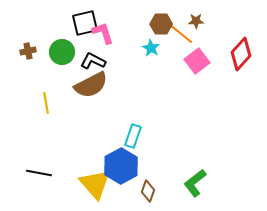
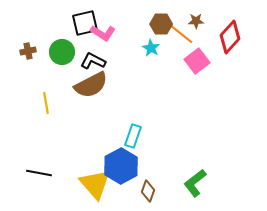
pink L-shape: rotated 140 degrees clockwise
red diamond: moved 11 px left, 17 px up
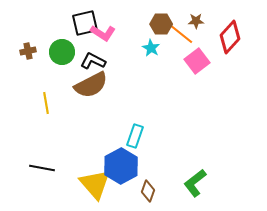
cyan rectangle: moved 2 px right
black line: moved 3 px right, 5 px up
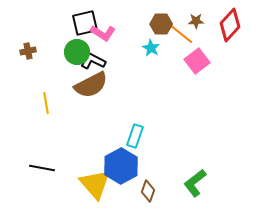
red diamond: moved 12 px up
green circle: moved 15 px right
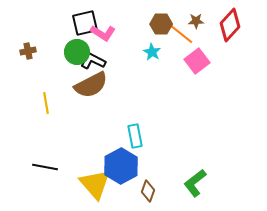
cyan star: moved 1 px right, 4 px down
cyan rectangle: rotated 30 degrees counterclockwise
black line: moved 3 px right, 1 px up
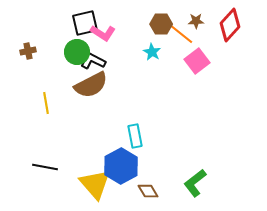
brown diamond: rotated 50 degrees counterclockwise
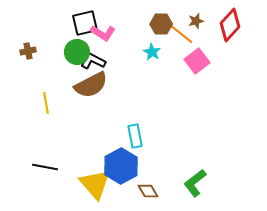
brown star: rotated 14 degrees counterclockwise
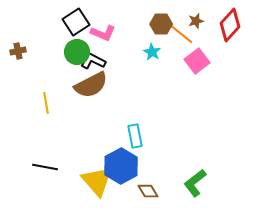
black square: moved 9 px left, 1 px up; rotated 20 degrees counterclockwise
pink L-shape: rotated 10 degrees counterclockwise
brown cross: moved 10 px left
yellow triangle: moved 2 px right, 3 px up
